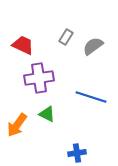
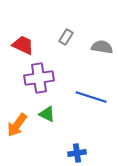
gray semicircle: moved 9 px right, 1 px down; rotated 45 degrees clockwise
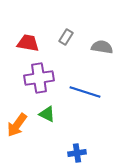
red trapezoid: moved 5 px right, 2 px up; rotated 15 degrees counterclockwise
blue line: moved 6 px left, 5 px up
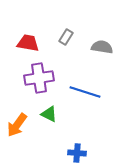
green triangle: moved 2 px right
blue cross: rotated 12 degrees clockwise
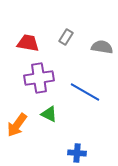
blue line: rotated 12 degrees clockwise
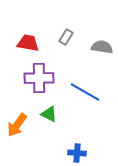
purple cross: rotated 8 degrees clockwise
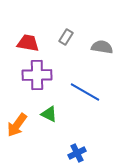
purple cross: moved 2 px left, 3 px up
blue cross: rotated 30 degrees counterclockwise
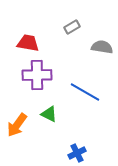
gray rectangle: moved 6 px right, 10 px up; rotated 28 degrees clockwise
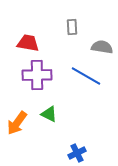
gray rectangle: rotated 63 degrees counterclockwise
blue line: moved 1 px right, 16 px up
orange arrow: moved 2 px up
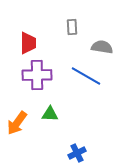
red trapezoid: rotated 80 degrees clockwise
green triangle: moved 1 px right; rotated 24 degrees counterclockwise
